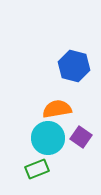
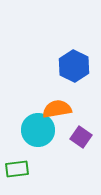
blue hexagon: rotated 12 degrees clockwise
cyan circle: moved 10 px left, 8 px up
green rectangle: moved 20 px left; rotated 15 degrees clockwise
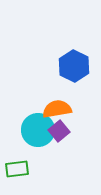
purple square: moved 22 px left, 6 px up; rotated 15 degrees clockwise
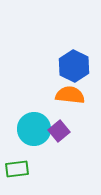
orange semicircle: moved 13 px right, 14 px up; rotated 16 degrees clockwise
cyan circle: moved 4 px left, 1 px up
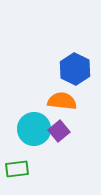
blue hexagon: moved 1 px right, 3 px down
orange semicircle: moved 8 px left, 6 px down
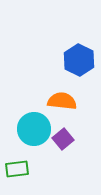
blue hexagon: moved 4 px right, 9 px up
purple square: moved 4 px right, 8 px down
